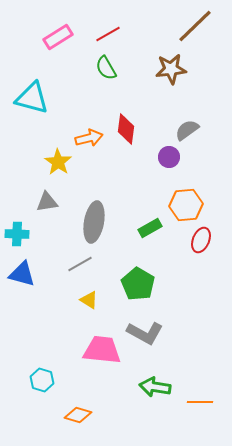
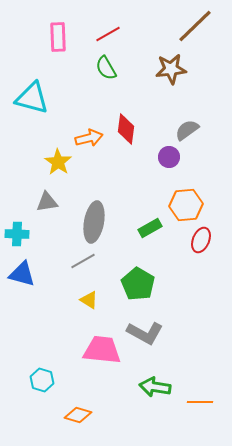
pink rectangle: rotated 60 degrees counterclockwise
gray line: moved 3 px right, 3 px up
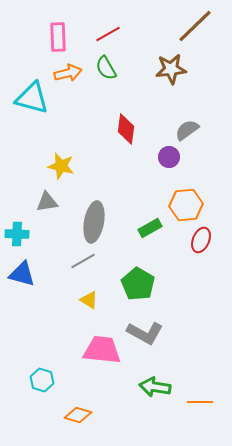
orange arrow: moved 21 px left, 65 px up
yellow star: moved 3 px right, 4 px down; rotated 20 degrees counterclockwise
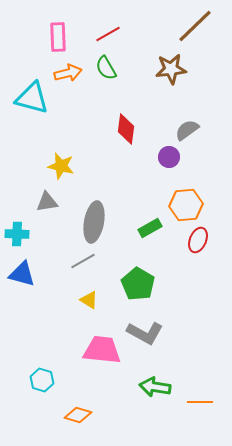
red ellipse: moved 3 px left
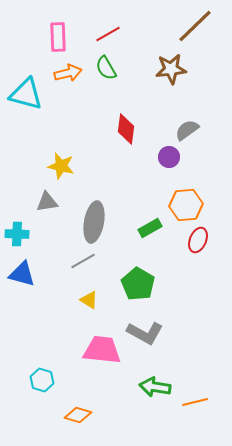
cyan triangle: moved 6 px left, 4 px up
orange line: moved 5 px left; rotated 15 degrees counterclockwise
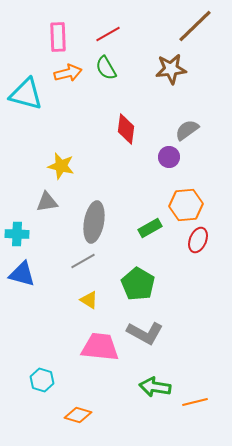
pink trapezoid: moved 2 px left, 3 px up
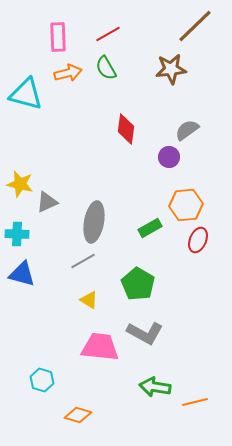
yellow star: moved 41 px left, 18 px down
gray triangle: rotated 15 degrees counterclockwise
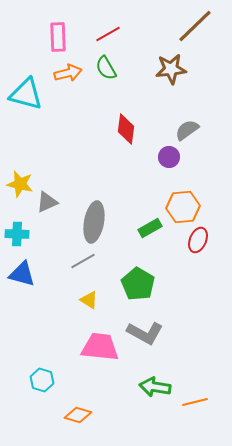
orange hexagon: moved 3 px left, 2 px down
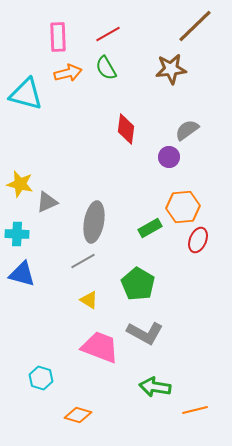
pink trapezoid: rotated 15 degrees clockwise
cyan hexagon: moved 1 px left, 2 px up
orange line: moved 8 px down
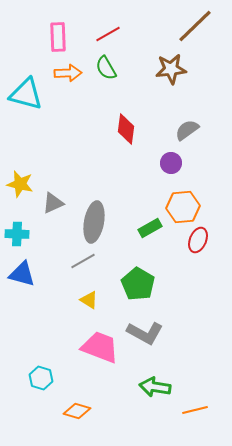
orange arrow: rotated 12 degrees clockwise
purple circle: moved 2 px right, 6 px down
gray triangle: moved 6 px right, 1 px down
orange diamond: moved 1 px left, 4 px up
